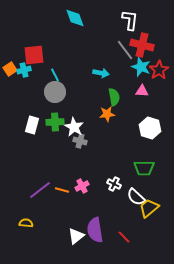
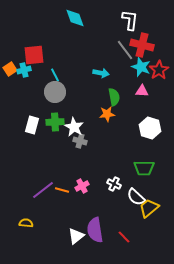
purple line: moved 3 px right
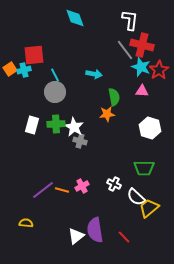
cyan arrow: moved 7 px left, 1 px down
green cross: moved 1 px right, 2 px down
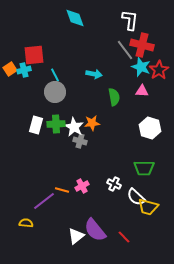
orange star: moved 15 px left, 9 px down
white rectangle: moved 4 px right
purple line: moved 1 px right, 11 px down
yellow trapezoid: moved 1 px left, 1 px up; rotated 125 degrees counterclockwise
purple semicircle: rotated 30 degrees counterclockwise
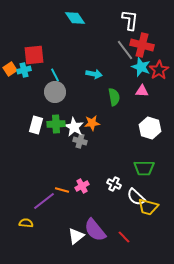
cyan diamond: rotated 15 degrees counterclockwise
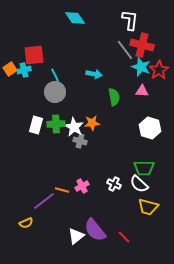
white semicircle: moved 3 px right, 13 px up
yellow semicircle: rotated 152 degrees clockwise
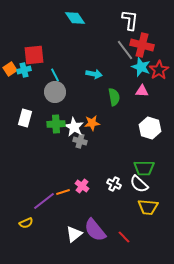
white rectangle: moved 11 px left, 7 px up
pink cross: rotated 24 degrees counterclockwise
orange line: moved 1 px right, 2 px down; rotated 32 degrees counterclockwise
yellow trapezoid: rotated 10 degrees counterclockwise
white triangle: moved 2 px left, 2 px up
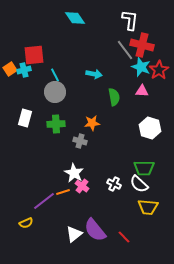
white star: moved 46 px down
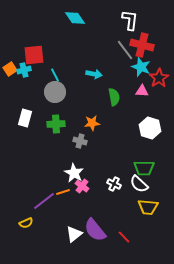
red star: moved 8 px down
